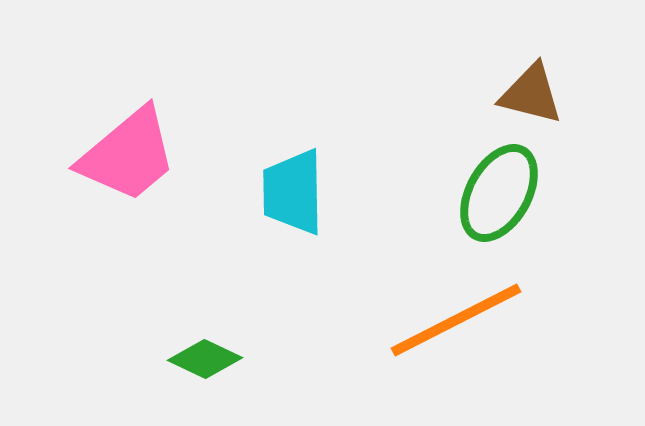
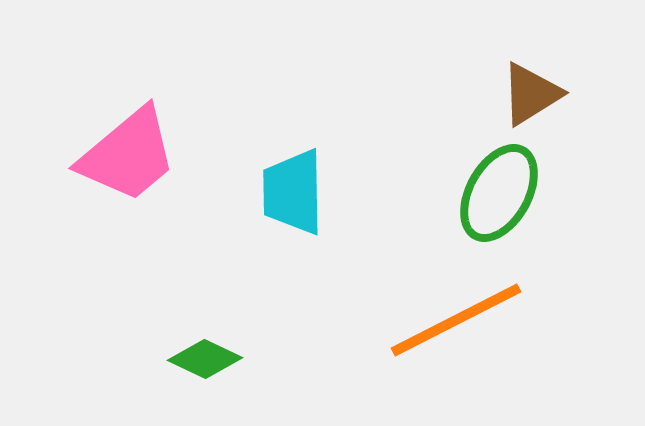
brown triangle: rotated 46 degrees counterclockwise
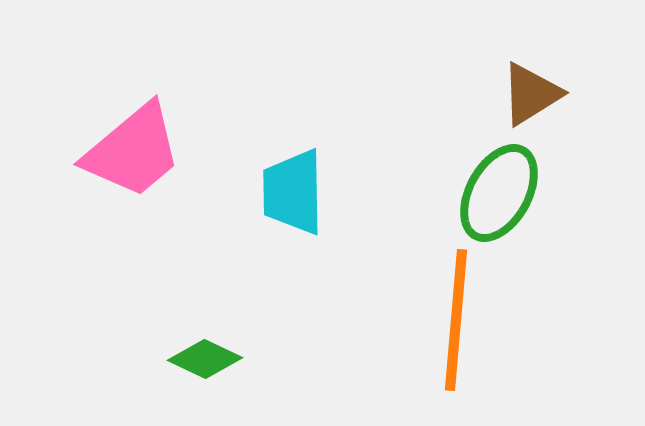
pink trapezoid: moved 5 px right, 4 px up
orange line: rotated 58 degrees counterclockwise
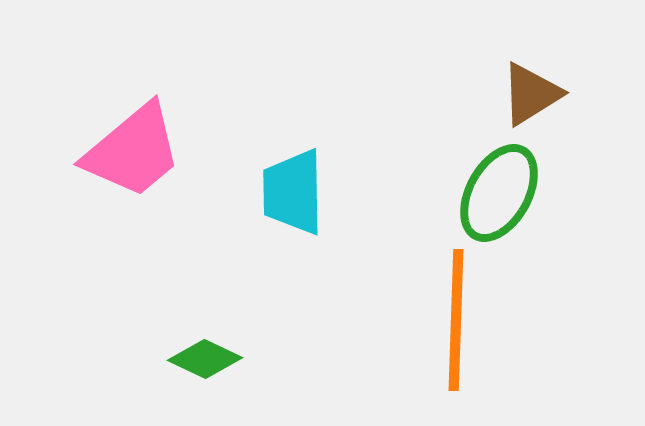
orange line: rotated 3 degrees counterclockwise
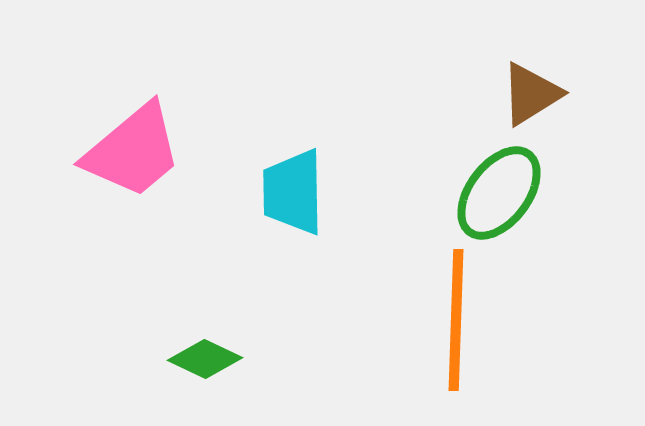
green ellipse: rotated 8 degrees clockwise
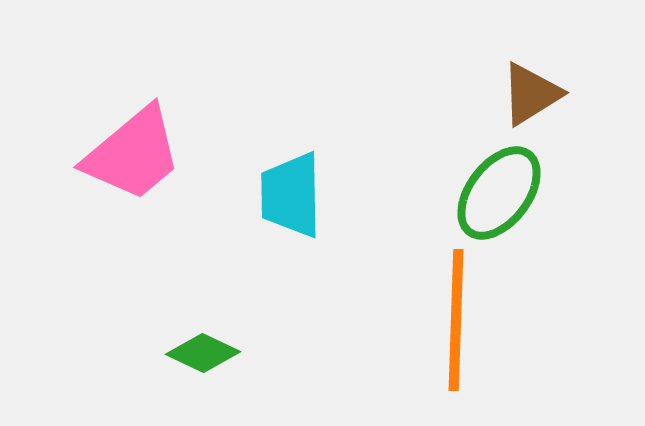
pink trapezoid: moved 3 px down
cyan trapezoid: moved 2 px left, 3 px down
green diamond: moved 2 px left, 6 px up
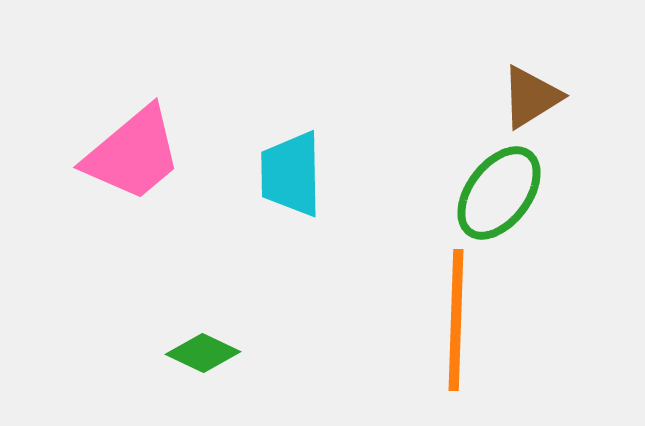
brown triangle: moved 3 px down
cyan trapezoid: moved 21 px up
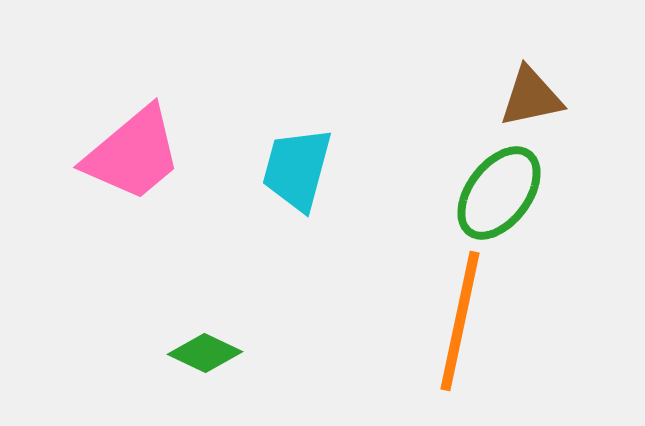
brown triangle: rotated 20 degrees clockwise
cyan trapezoid: moved 6 px right, 5 px up; rotated 16 degrees clockwise
orange line: moved 4 px right, 1 px down; rotated 10 degrees clockwise
green diamond: moved 2 px right
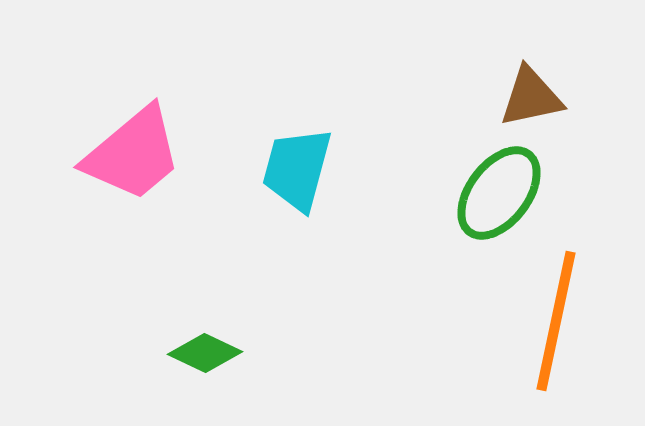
orange line: moved 96 px right
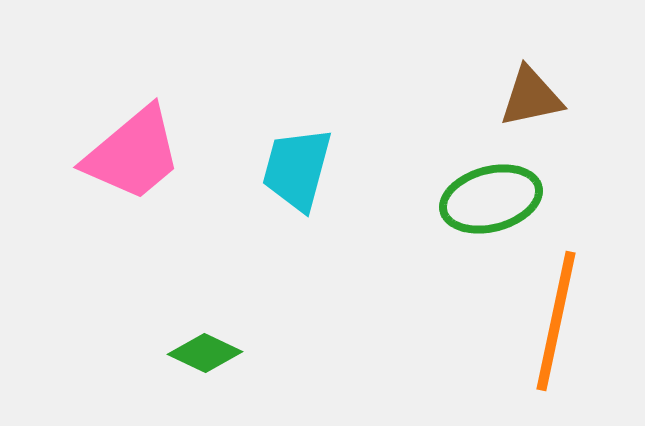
green ellipse: moved 8 px left, 6 px down; rotated 38 degrees clockwise
